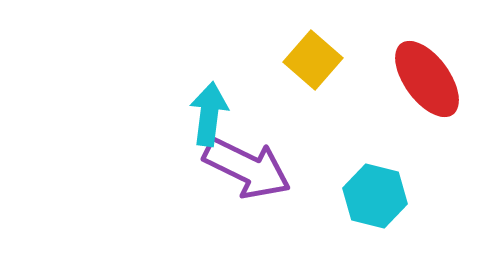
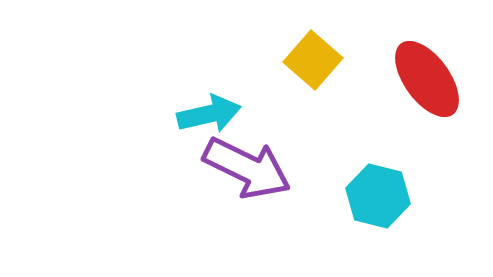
cyan arrow: rotated 70 degrees clockwise
cyan hexagon: moved 3 px right
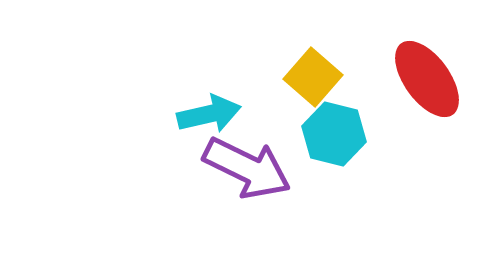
yellow square: moved 17 px down
cyan hexagon: moved 44 px left, 62 px up
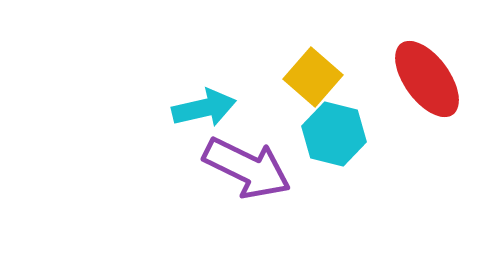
cyan arrow: moved 5 px left, 6 px up
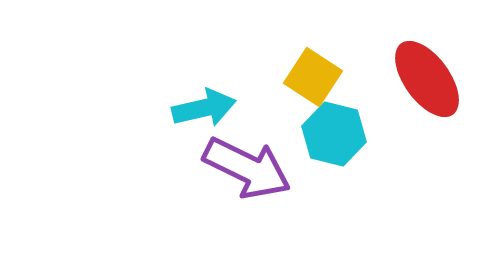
yellow square: rotated 8 degrees counterclockwise
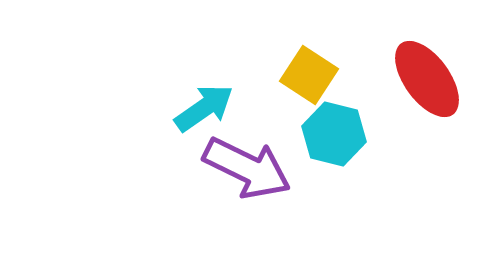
yellow square: moved 4 px left, 2 px up
cyan arrow: rotated 22 degrees counterclockwise
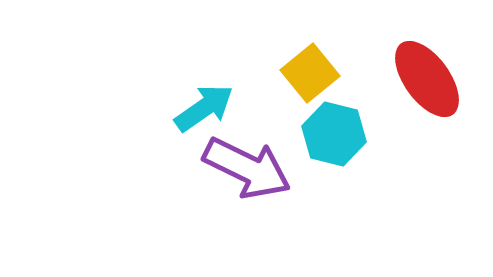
yellow square: moved 1 px right, 2 px up; rotated 18 degrees clockwise
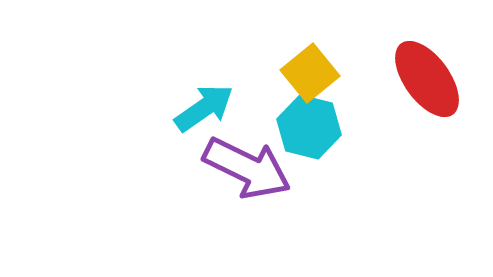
cyan hexagon: moved 25 px left, 7 px up
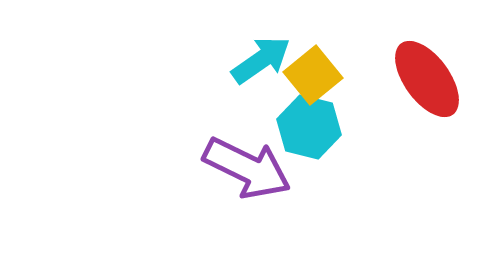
yellow square: moved 3 px right, 2 px down
cyan arrow: moved 57 px right, 48 px up
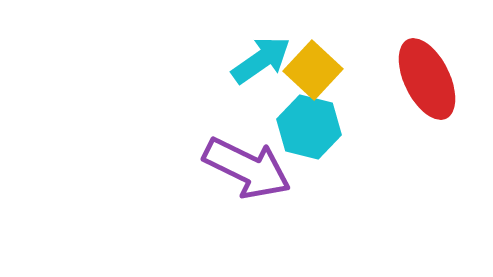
yellow square: moved 5 px up; rotated 8 degrees counterclockwise
red ellipse: rotated 10 degrees clockwise
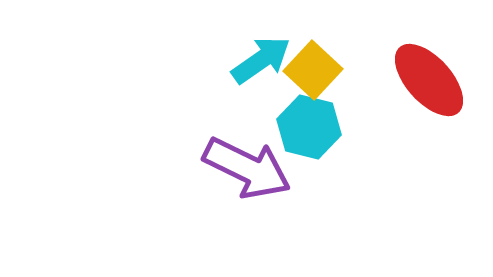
red ellipse: moved 2 px right, 1 px down; rotated 16 degrees counterclockwise
